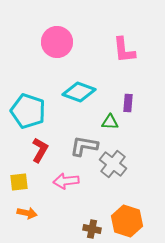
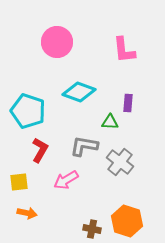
gray cross: moved 7 px right, 2 px up
pink arrow: moved 1 px up; rotated 25 degrees counterclockwise
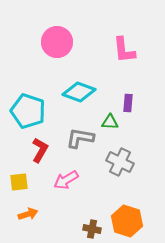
gray L-shape: moved 4 px left, 8 px up
gray cross: rotated 12 degrees counterclockwise
orange arrow: moved 1 px right, 1 px down; rotated 30 degrees counterclockwise
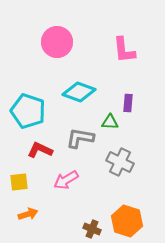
red L-shape: rotated 95 degrees counterclockwise
brown cross: rotated 12 degrees clockwise
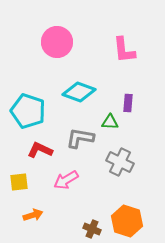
orange arrow: moved 5 px right, 1 px down
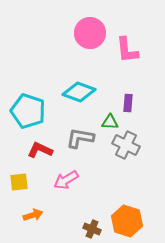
pink circle: moved 33 px right, 9 px up
pink L-shape: moved 3 px right
gray cross: moved 6 px right, 17 px up
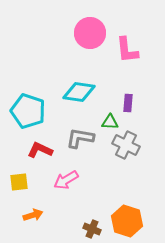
cyan diamond: rotated 12 degrees counterclockwise
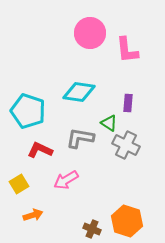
green triangle: moved 1 px left, 1 px down; rotated 30 degrees clockwise
yellow square: moved 2 px down; rotated 24 degrees counterclockwise
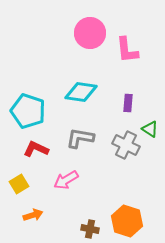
cyan diamond: moved 2 px right
green triangle: moved 41 px right, 6 px down
red L-shape: moved 4 px left, 1 px up
brown cross: moved 2 px left; rotated 12 degrees counterclockwise
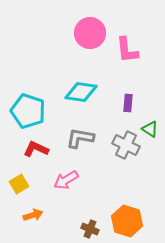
brown cross: rotated 12 degrees clockwise
